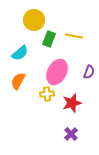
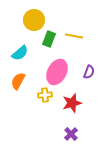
yellow cross: moved 2 px left, 1 px down
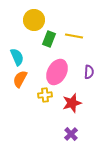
cyan semicircle: moved 3 px left, 4 px down; rotated 72 degrees counterclockwise
purple semicircle: rotated 16 degrees counterclockwise
orange semicircle: moved 2 px right, 2 px up
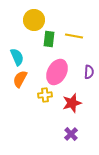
green rectangle: rotated 14 degrees counterclockwise
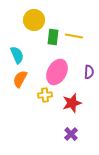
green rectangle: moved 4 px right, 2 px up
cyan semicircle: moved 2 px up
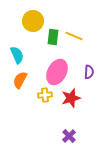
yellow circle: moved 1 px left, 1 px down
yellow line: rotated 12 degrees clockwise
orange semicircle: moved 1 px down
red star: moved 1 px left, 5 px up
purple cross: moved 2 px left, 2 px down
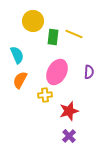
yellow line: moved 2 px up
red star: moved 2 px left, 13 px down
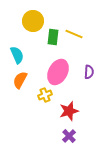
pink ellipse: moved 1 px right
yellow cross: rotated 16 degrees counterclockwise
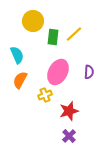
yellow line: rotated 66 degrees counterclockwise
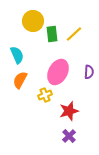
green rectangle: moved 1 px left, 3 px up; rotated 14 degrees counterclockwise
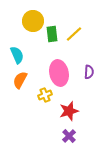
pink ellipse: moved 1 px right, 1 px down; rotated 40 degrees counterclockwise
